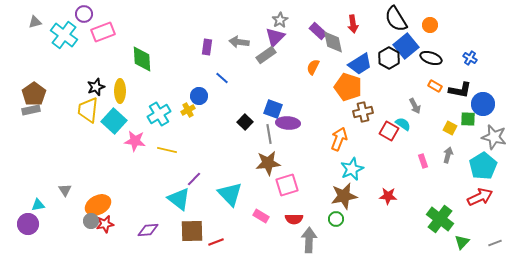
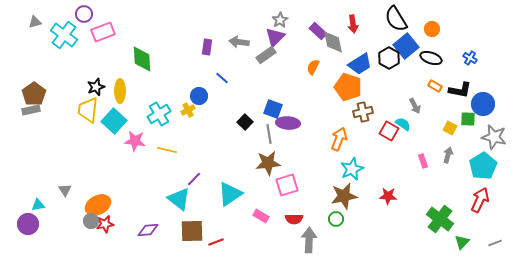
orange circle at (430, 25): moved 2 px right, 4 px down
cyan triangle at (230, 194): rotated 40 degrees clockwise
red arrow at (480, 197): moved 3 px down; rotated 40 degrees counterclockwise
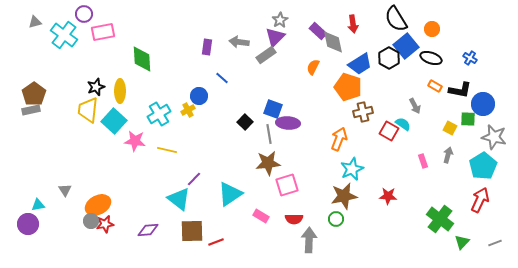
pink rectangle at (103, 32): rotated 10 degrees clockwise
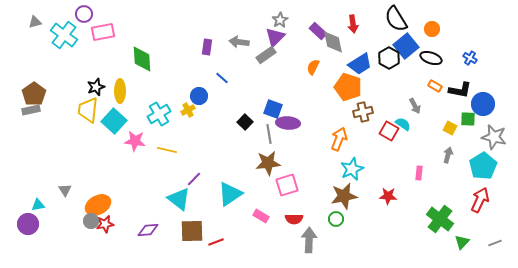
pink rectangle at (423, 161): moved 4 px left, 12 px down; rotated 24 degrees clockwise
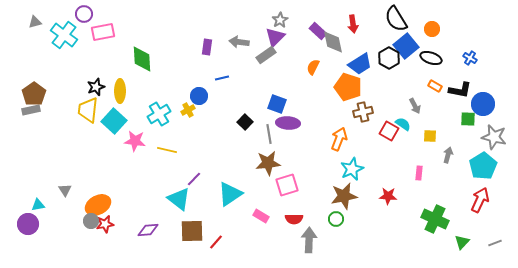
blue line at (222, 78): rotated 56 degrees counterclockwise
blue square at (273, 109): moved 4 px right, 5 px up
yellow square at (450, 128): moved 20 px left, 8 px down; rotated 24 degrees counterclockwise
green cross at (440, 219): moved 5 px left; rotated 12 degrees counterclockwise
red line at (216, 242): rotated 28 degrees counterclockwise
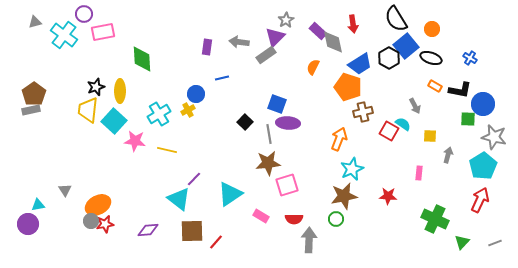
gray star at (280, 20): moved 6 px right
blue circle at (199, 96): moved 3 px left, 2 px up
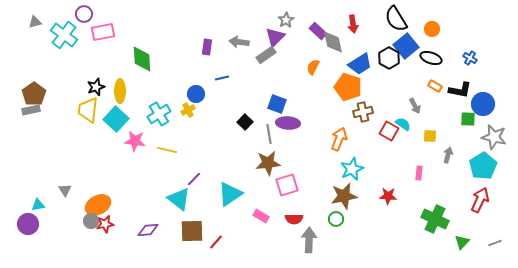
cyan square at (114, 121): moved 2 px right, 2 px up
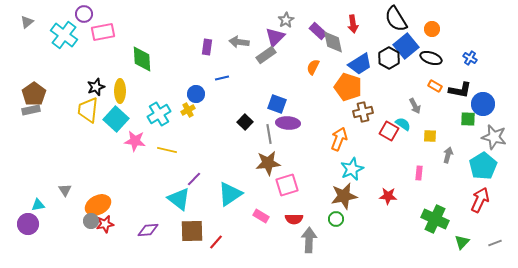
gray triangle at (35, 22): moved 8 px left; rotated 24 degrees counterclockwise
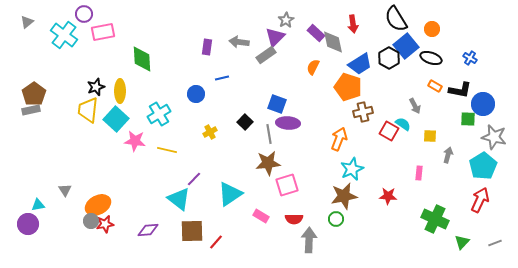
purple rectangle at (318, 31): moved 2 px left, 2 px down
yellow cross at (188, 110): moved 22 px right, 22 px down
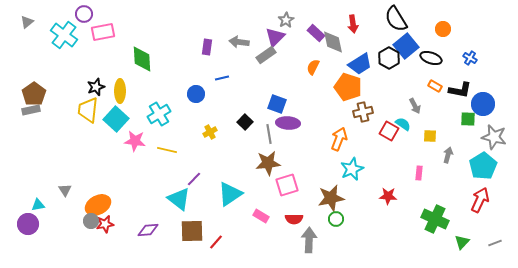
orange circle at (432, 29): moved 11 px right
brown star at (344, 196): moved 13 px left, 2 px down
